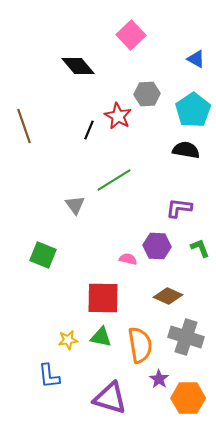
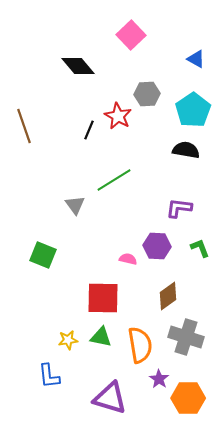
brown diamond: rotated 60 degrees counterclockwise
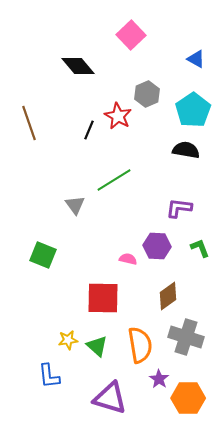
gray hexagon: rotated 20 degrees counterclockwise
brown line: moved 5 px right, 3 px up
green triangle: moved 4 px left, 9 px down; rotated 30 degrees clockwise
